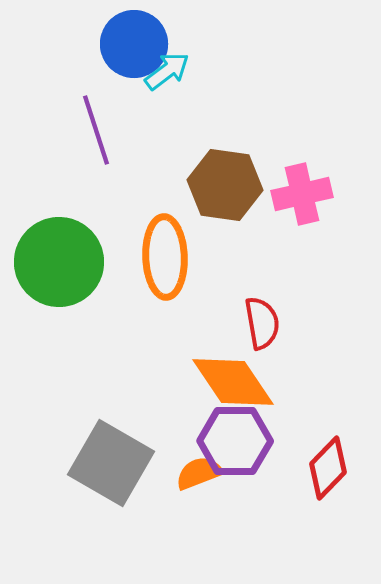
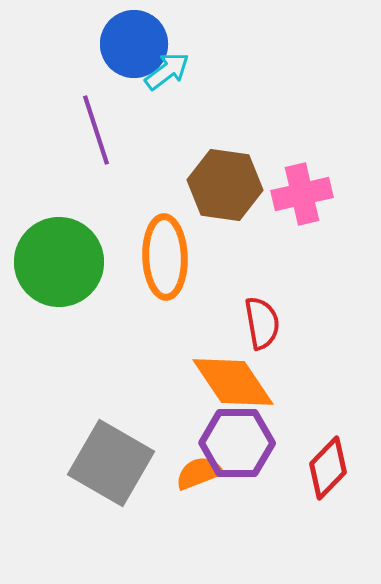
purple hexagon: moved 2 px right, 2 px down
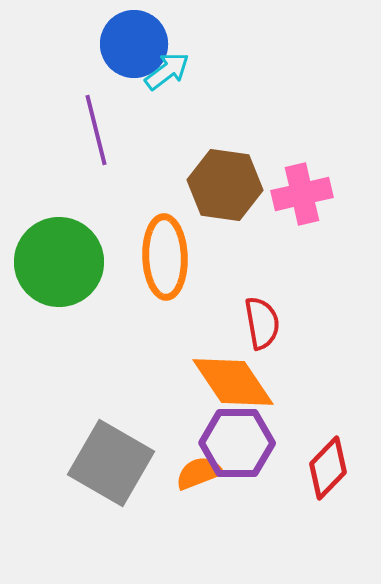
purple line: rotated 4 degrees clockwise
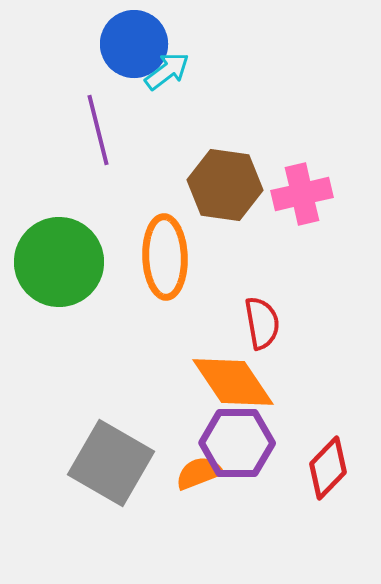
purple line: moved 2 px right
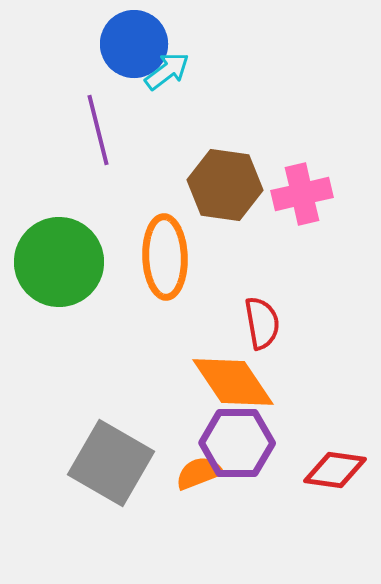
red diamond: moved 7 px right, 2 px down; rotated 54 degrees clockwise
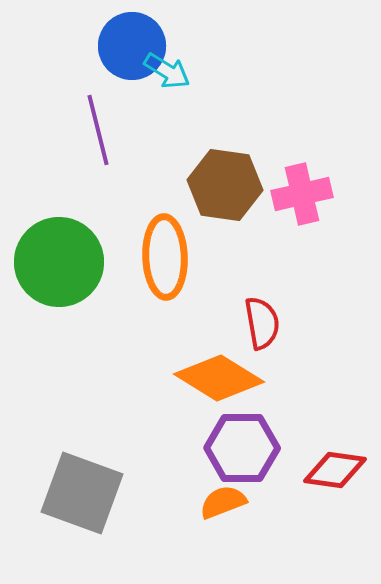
blue circle: moved 2 px left, 2 px down
cyan arrow: rotated 69 degrees clockwise
orange diamond: moved 14 px left, 4 px up; rotated 24 degrees counterclockwise
purple hexagon: moved 5 px right, 5 px down
gray square: moved 29 px left, 30 px down; rotated 10 degrees counterclockwise
orange semicircle: moved 24 px right, 29 px down
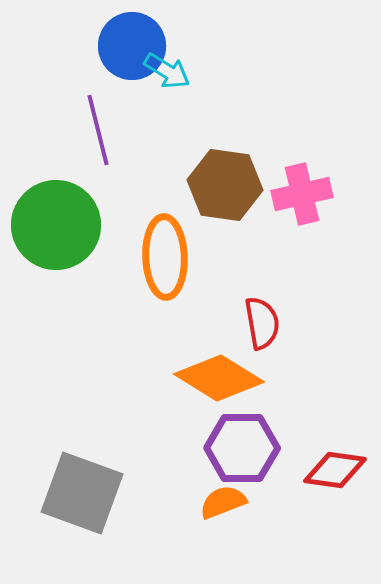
green circle: moved 3 px left, 37 px up
